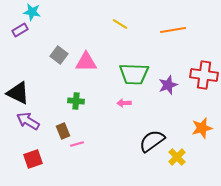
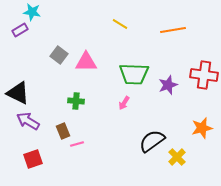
pink arrow: rotated 56 degrees counterclockwise
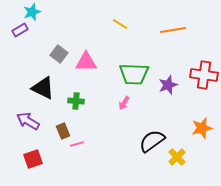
cyan star: rotated 30 degrees counterclockwise
gray square: moved 1 px up
black triangle: moved 25 px right, 5 px up
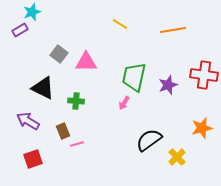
green trapezoid: moved 3 px down; rotated 100 degrees clockwise
black semicircle: moved 3 px left, 1 px up
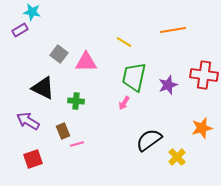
cyan star: rotated 30 degrees clockwise
yellow line: moved 4 px right, 18 px down
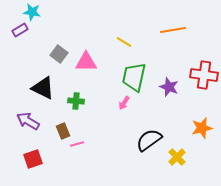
purple star: moved 1 px right, 2 px down; rotated 30 degrees counterclockwise
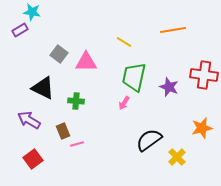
purple arrow: moved 1 px right, 1 px up
red square: rotated 18 degrees counterclockwise
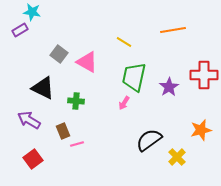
pink triangle: moved 1 px right; rotated 30 degrees clockwise
red cross: rotated 8 degrees counterclockwise
purple star: rotated 18 degrees clockwise
orange star: moved 1 px left, 2 px down
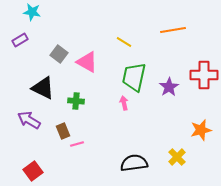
purple rectangle: moved 10 px down
pink arrow: rotated 136 degrees clockwise
black semicircle: moved 15 px left, 23 px down; rotated 28 degrees clockwise
red square: moved 12 px down
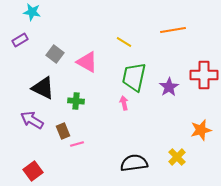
gray square: moved 4 px left
purple arrow: moved 3 px right
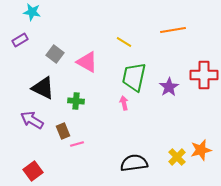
orange star: moved 20 px down
